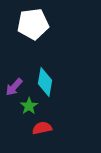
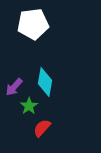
red semicircle: rotated 36 degrees counterclockwise
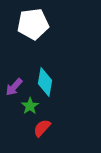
green star: moved 1 px right
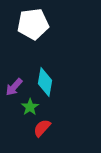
green star: moved 1 px down
